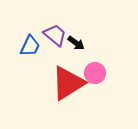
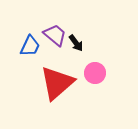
black arrow: rotated 18 degrees clockwise
red triangle: moved 11 px left; rotated 9 degrees counterclockwise
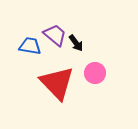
blue trapezoid: rotated 105 degrees counterclockwise
red triangle: rotated 33 degrees counterclockwise
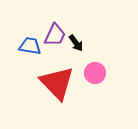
purple trapezoid: rotated 75 degrees clockwise
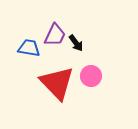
blue trapezoid: moved 1 px left, 2 px down
pink circle: moved 4 px left, 3 px down
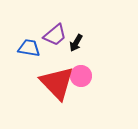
purple trapezoid: rotated 25 degrees clockwise
black arrow: rotated 66 degrees clockwise
pink circle: moved 10 px left
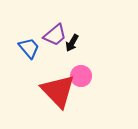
black arrow: moved 4 px left
blue trapezoid: rotated 40 degrees clockwise
red triangle: moved 1 px right, 8 px down
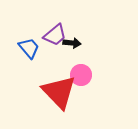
black arrow: rotated 114 degrees counterclockwise
pink circle: moved 1 px up
red triangle: moved 1 px right, 1 px down
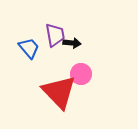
purple trapezoid: rotated 60 degrees counterclockwise
pink circle: moved 1 px up
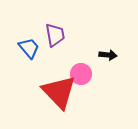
black arrow: moved 36 px right, 12 px down
